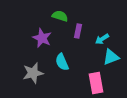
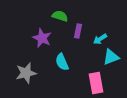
cyan arrow: moved 2 px left
gray star: moved 7 px left
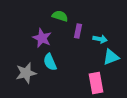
cyan arrow: rotated 136 degrees counterclockwise
cyan semicircle: moved 12 px left
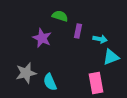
cyan semicircle: moved 20 px down
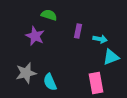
green semicircle: moved 11 px left, 1 px up
purple star: moved 7 px left, 2 px up
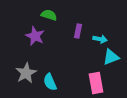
gray star: rotated 15 degrees counterclockwise
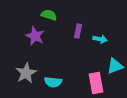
cyan triangle: moved 4 px right, 9 px down
cyan semicircle: moved 3 px right; rotated 60 degrees counterclockwise
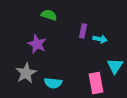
purple rectangle: moved 5 px right
purple star: moved 2 px right, 8 px down
cyan triangle: rotated 36 degrees counterclockwise
cyan semicircle: moved 1 px down
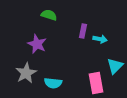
cyan triangle: rotated 12 degrees clockwise
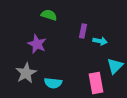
cyan arrow: moved 2 px down
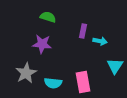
green semicircle: moved 1 px left, 2 px down
purple star: moved 5 px right; rotated 18 degrees counterclockwise
cyan triangle: rotated 12 degrees counterclockwise
pink rectangle: moved 13 px left, 1 px up
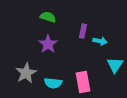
purple star: moved 6 px right; rotated 30 degrees clockwise
cyan triangle: moved 1 px up
